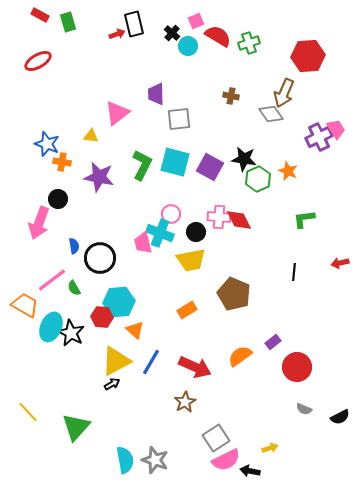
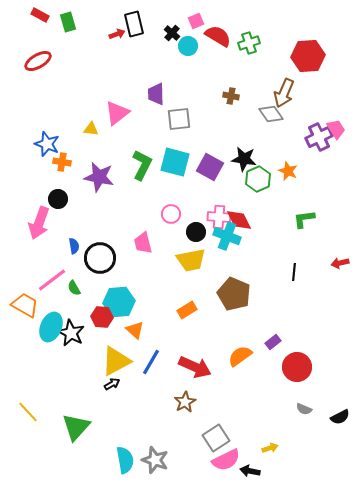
yellow triangle at (91, 136): moved 7 px up
cyan cross at (160, 233): moved 67 px right, 3 px down
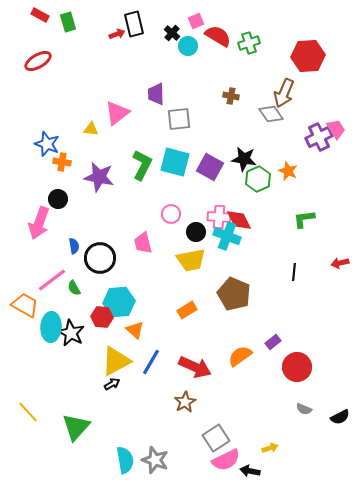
cyan ellipse at (51, 327): rotated 20 degrees counterclockwise
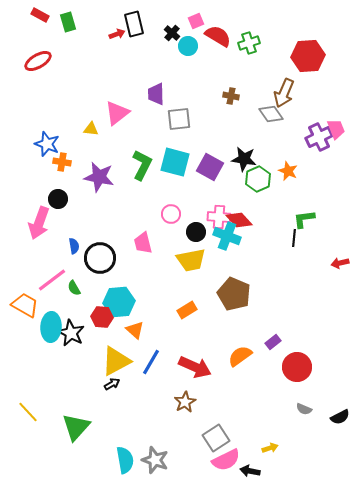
pink trapezoid at (336, 129): rotated 10 degrees clockwise
red diamond at (239, 220): rotated 16 degrees counterclockwise
black line at (294, 272): moved 34 px up
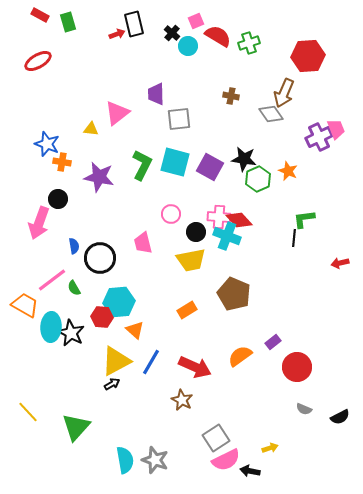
brown star at (185, 402): moved 3 px left, 2 px up; rotated 15 degrees counterclockwise
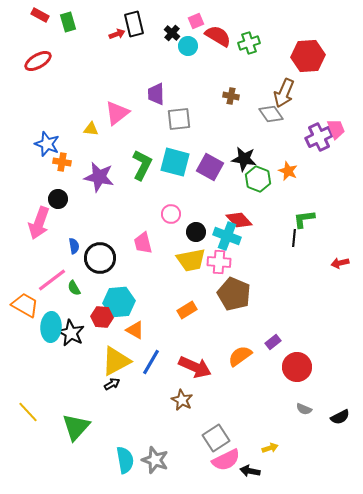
green hexagon at (258, 179): rotated 15 degrees counterclockwise
pink cross at (219, 217): moved 45 px down
orange triangle at (135, 330): rotated 12 degrees counterclockwise
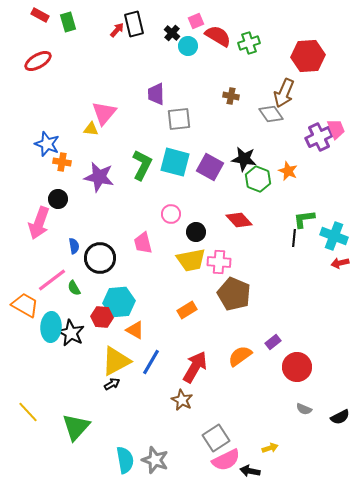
red arrow at (117, 34): moved 4 px up; rotated 28 degrees counterclockwise
pink triangle at (117, 113): moved 13 px left; rotated 12 degrees counterclockwise
cyan cross at (227, 236): moved 107 px right
red arrow at (195, 367): rotated 84 degrees counterclockwise
